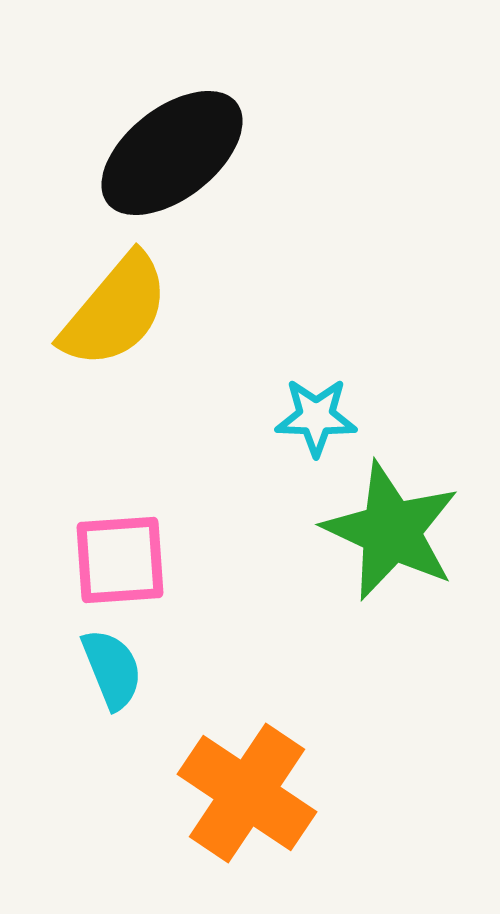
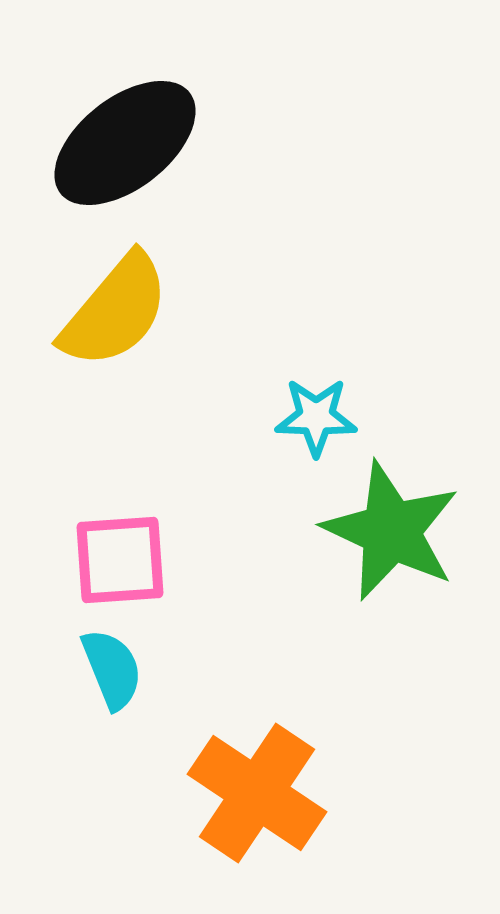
black ellipse: moved 47 px left, 10 px up
orange cross: moved 10 px right
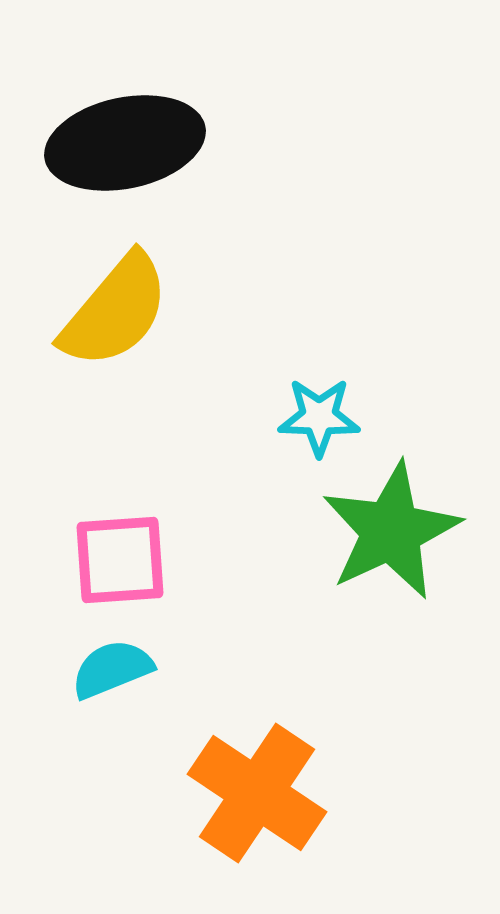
black ellipse: rotated 26 degrees clockwise
cyan star: moved 3 px right
green star: rotated 22 degrees clockwise
cyan semicircle: rotated 90 degrees counterclockwise
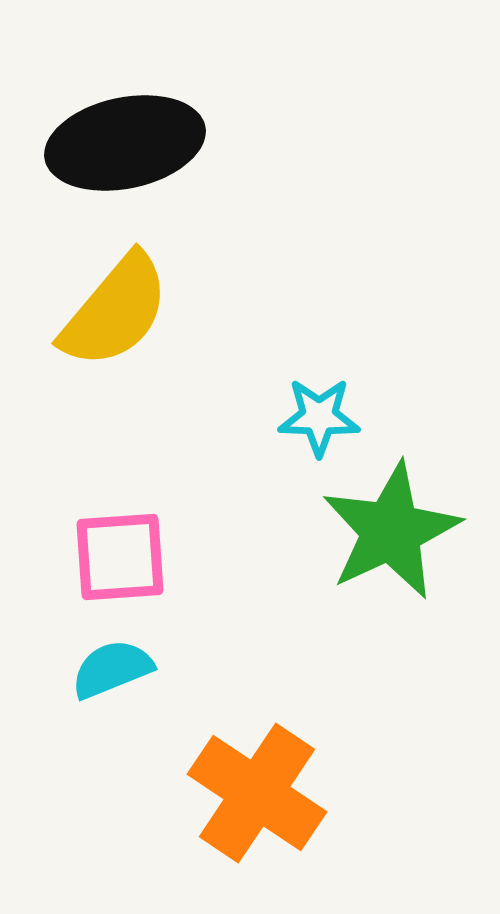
pink square: moved 3 px up
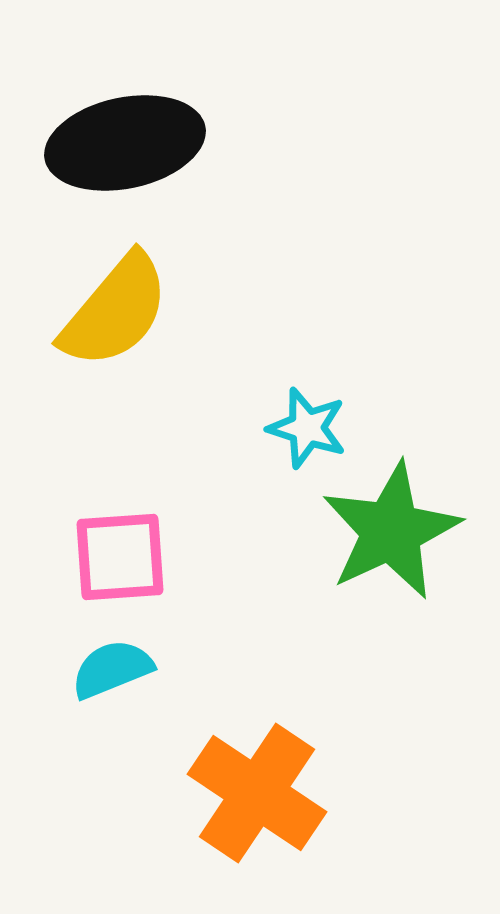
cyan star: moved 12 px left, 11 px down; rotated 16 degrees clockwise
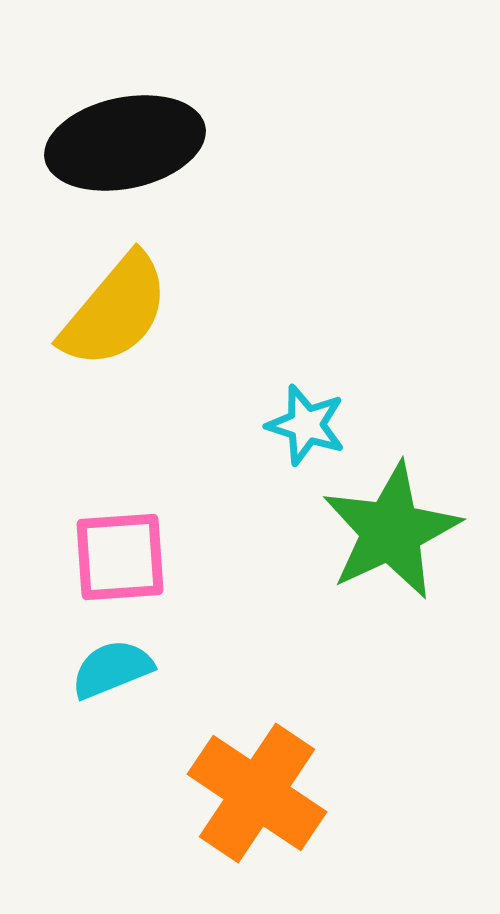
cyan star: moved 1 px left, 3 px up
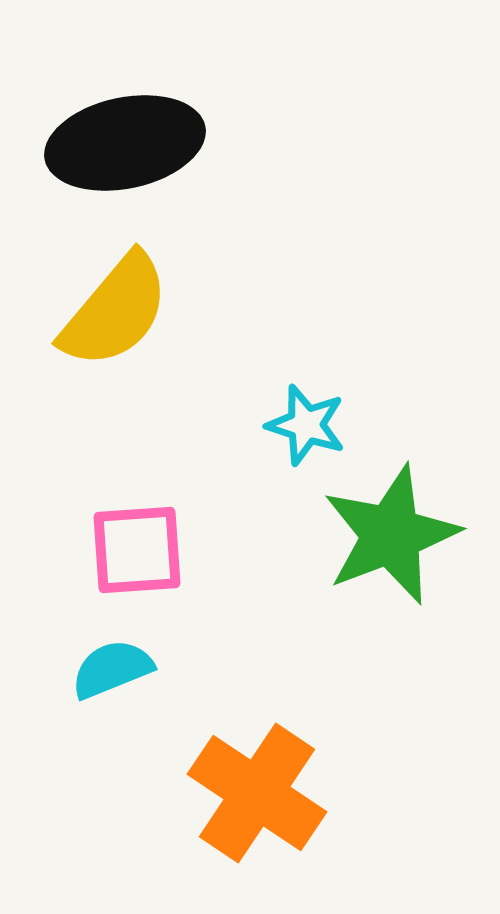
green star: moved 4 px down; rotated 4 degrees clockwise
pink square: moved 17 px right, 7 px up
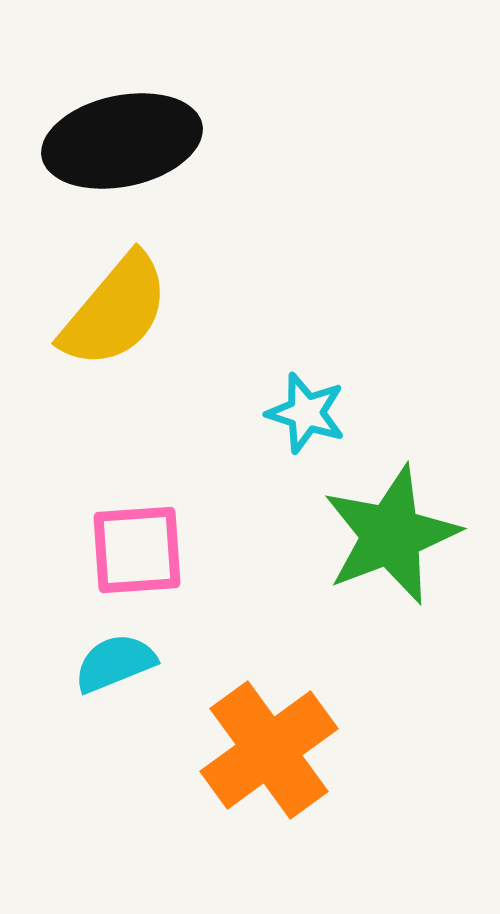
black ellipse: moved 3 px left, 2 px up
cyan star: moved 12 px up
cyan semicircle: moved 3 px right, 6 px up
orange cross: moved 12 px right, 43 px up; rotated 20 degrees clockwise
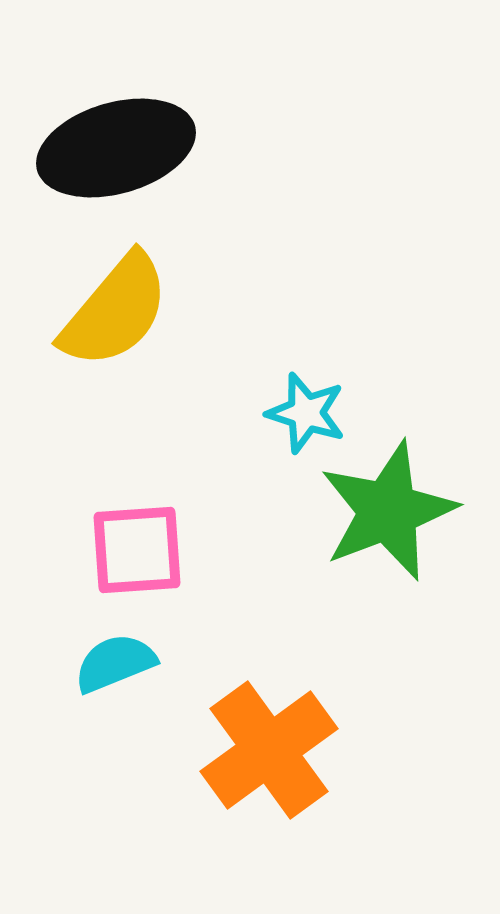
black ellipse: moved 6 px left, 7 px down; rotated 4 degrees counterclockwise
green star: moved 3 px left, 24 px up
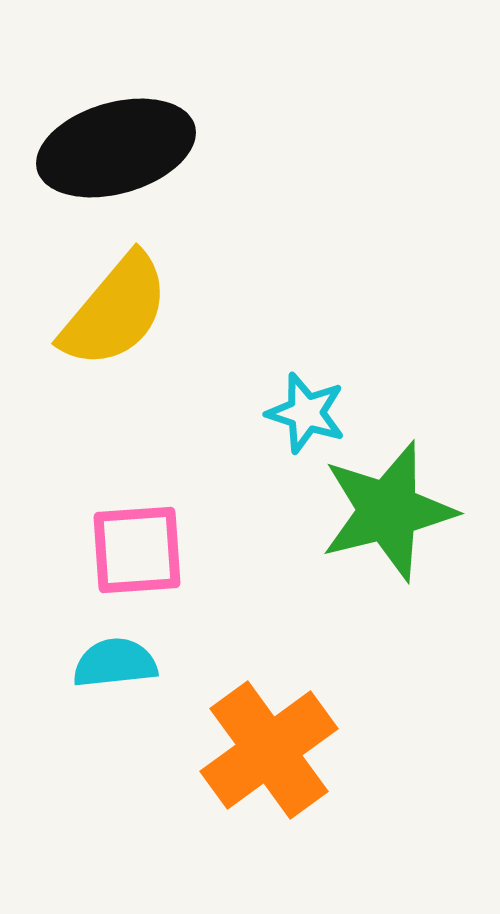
green star: rotated 7 degrees clockwise
cyan semicircle: rotated 16 degrees clockwise
